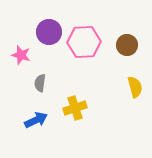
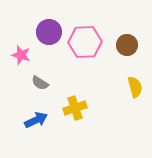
pink hexagon: moved 1 px right
gray semicircle: rotated 66 degrees counterclockwise
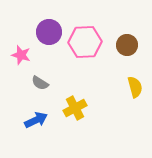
yellow cross: rotated 10 degrees counterclockwise
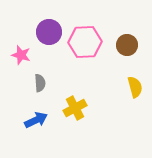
gray semicircle: rotated 126 degrees counterclockwise
